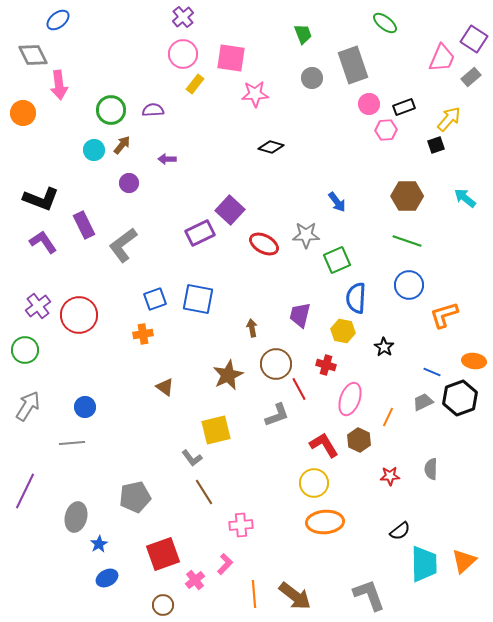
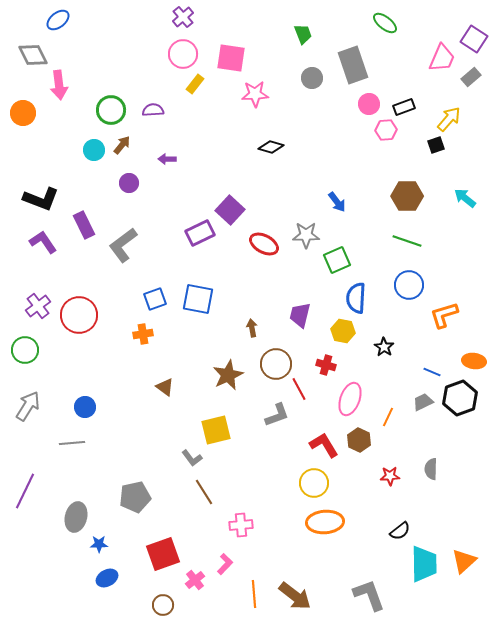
blue star at (99, 544): rotated 30 degrees clockwise
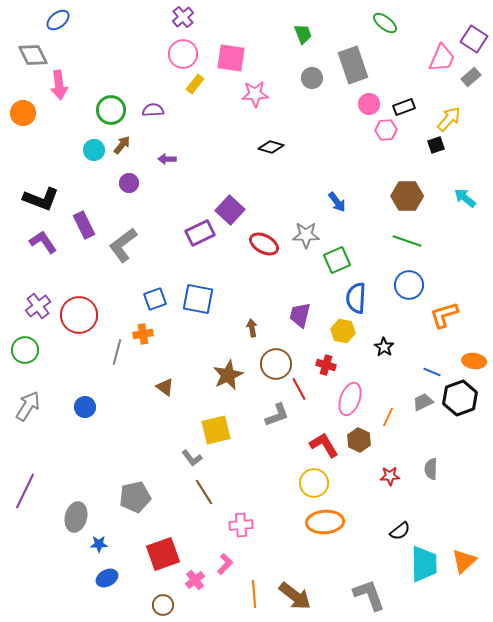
gray line at (72, 443): moved 45 px right, 91 px up; rotated 70 degrees counterclockwise
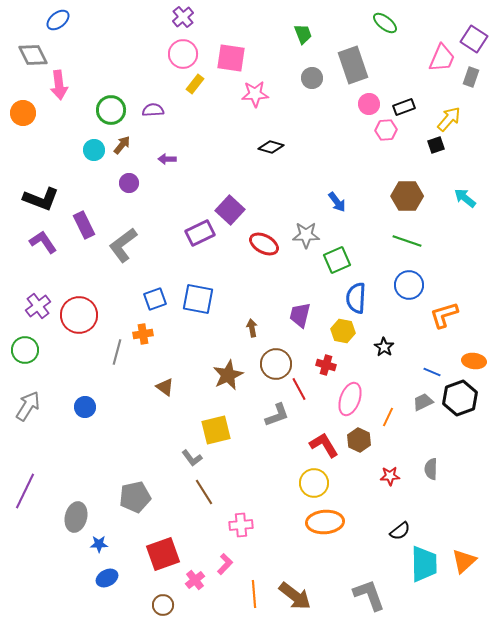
gray rectangle at (471, 77): rotated 30 degrees counterclockwise
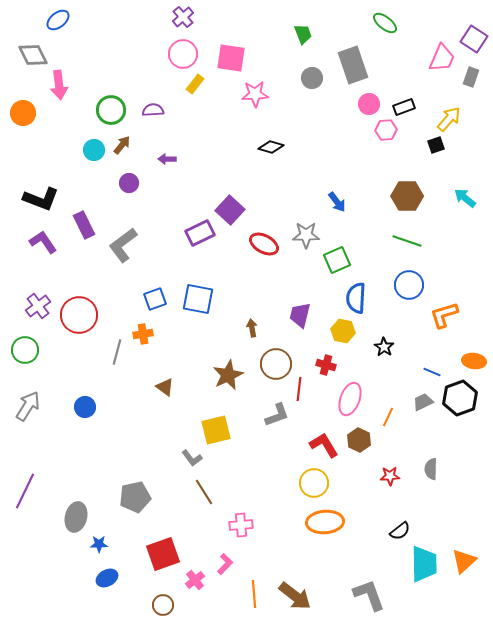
red line at (299, 389): rotated 35 degrees clockwise
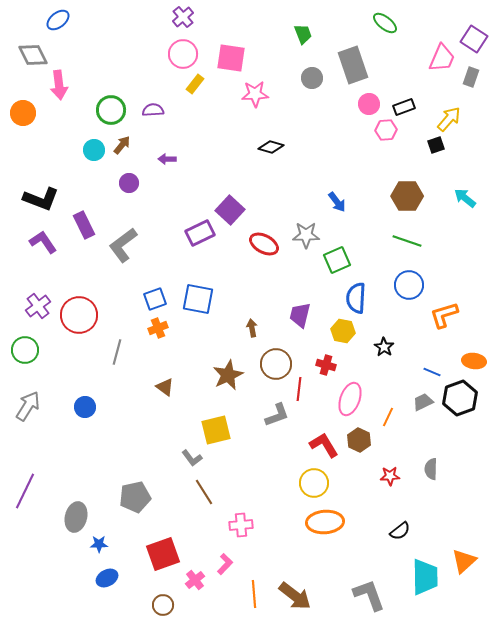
orange cross at (143, 334): moved 15 px right, 6 px up; rotated 12 degrees counterclockwise
cyan trapezoid at (424, 564): moved 1 px right, 13 px down
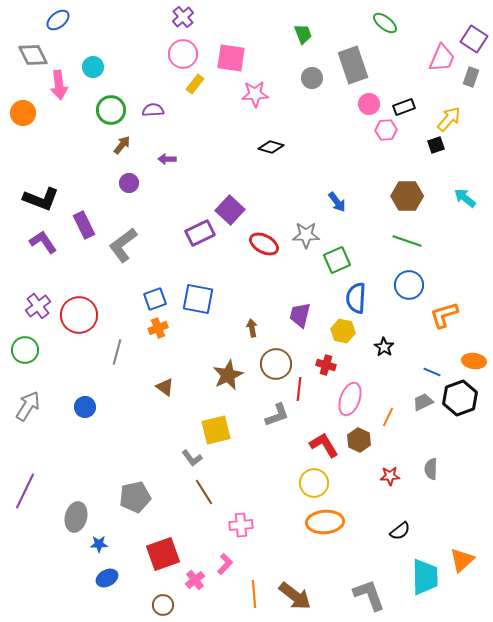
cyan circle at (94, 150): moved 1 px left, 83 px up
orange triangle at (464, 561): moved 2 px left, 1 px up
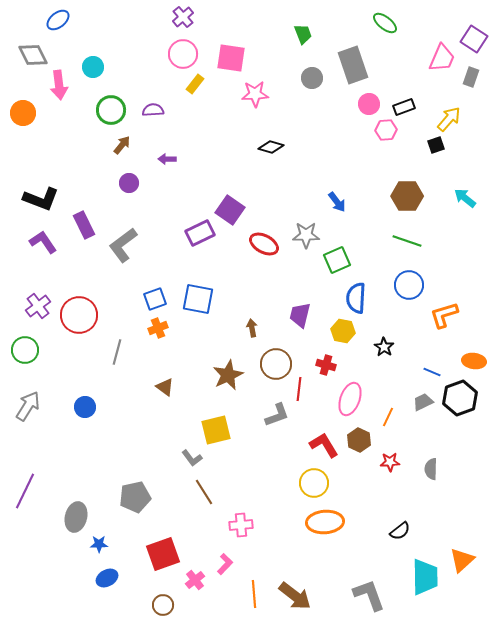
purple square at (230, 210): rotated 8 degrees counterclockwise
red star at (390, 476): moved 14 px up
